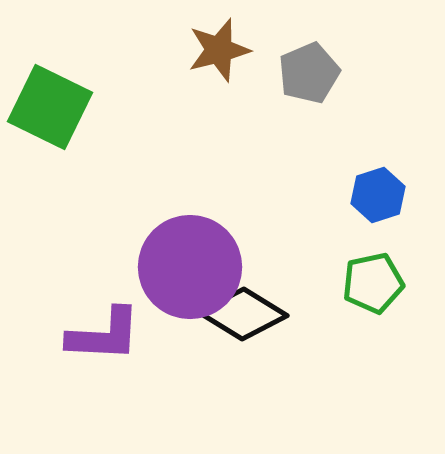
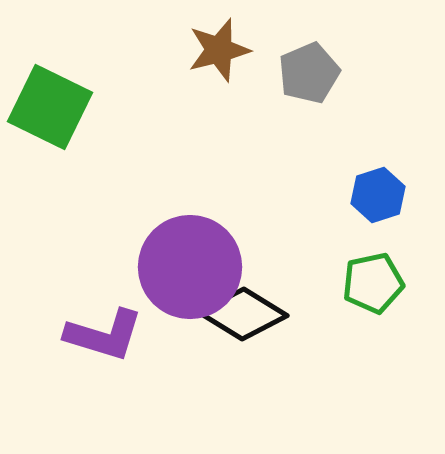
purple L-shape: rotated 14 degrees clockwise
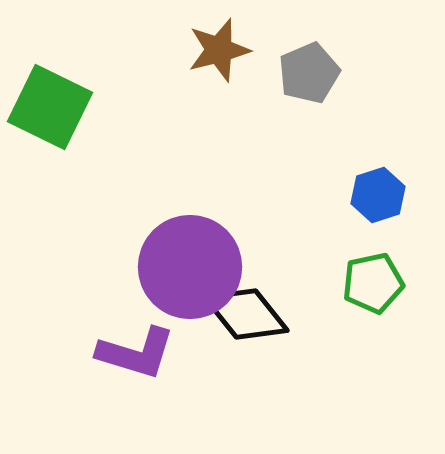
black diamond: moved 3 px right; rotated 20 degrees clockwise
purple L-shape: moved 32 px right, 18 px down
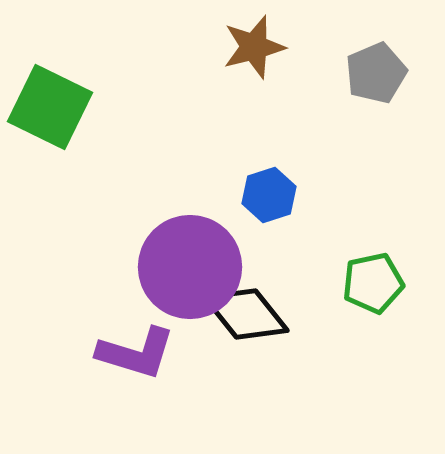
brown star: moved 35 px right, 3 px up
gray pentagon: moved 67 px right
blue hexagon: moved 109 px left
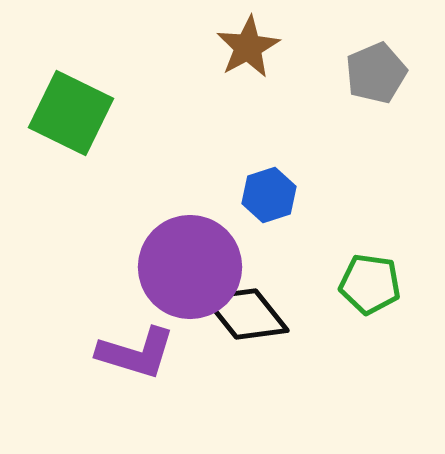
brown star: moved 6 px left; rotated 14 degrees counterclockwise
green square: moved 21 px right, 6 px down
green pentagon: moved 3 px left, 1 px down; rotated 20 degrees clockwise
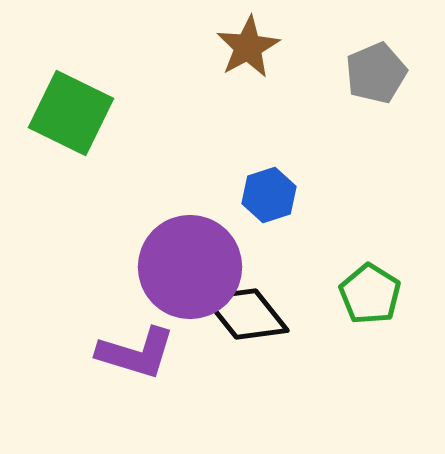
green pentagon: moved 10 px down; rotated 24 degrees clockwise
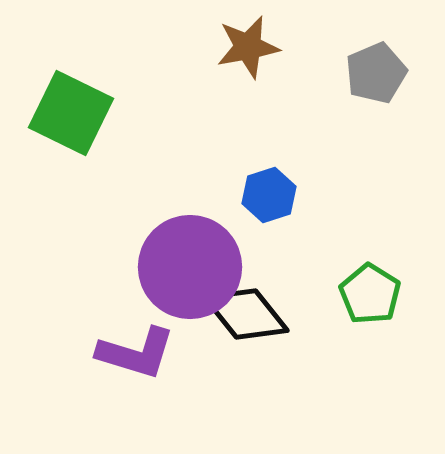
brown star: rotated 18 degrees clockwise
